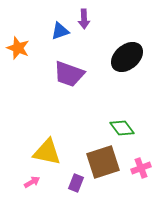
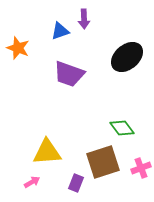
yellow triangle: rotated 16 degrees counterclockwise
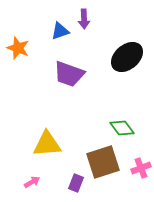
yellow triangle: moved 8 px up
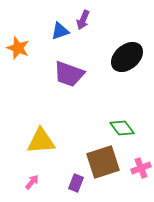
purple arrow: moved 1 px left, 1 px down; rotated 24 degrees clockwise
yellow triangle: moved 6 px left, 3 px up
pink arrow: rotated 21 degrees counterclockwise
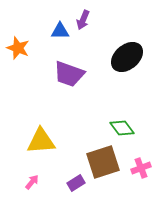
blue triangle: rotated 18 degrees clockwise
purple rectangle: rotated 36 degrees clockwise
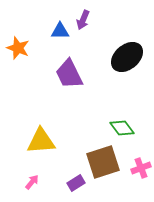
purple trapezoid: rotated 44 degrees clockwise
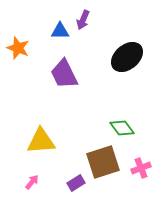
purple trapezoid: moved 5 px left
